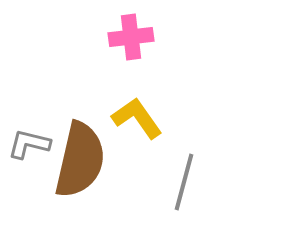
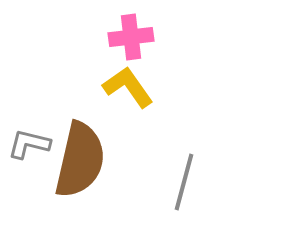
yellow L-shape: moved 9 px left, 31 px up
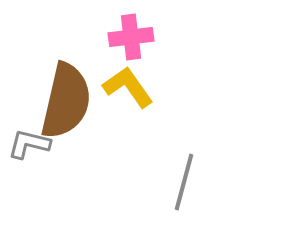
brown semicircle: moved 14 px left, 59 px up
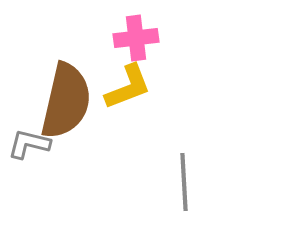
pink cross: moved 5 px right, 1 px down
yellow L-shape: rotated 104 degrees clockwise
gray line: rotated 18 degrees counterclockwise
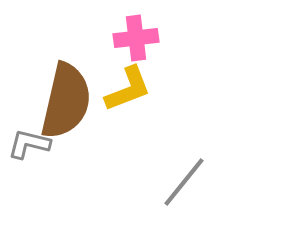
yellow L-shape: moved 2 px down
gray line: rotated 42 degrees clockwise
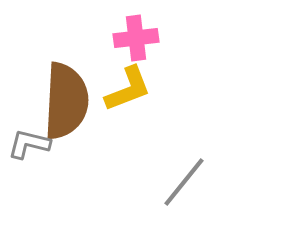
brown semicircle: rotated 10 degrees counterclockwise
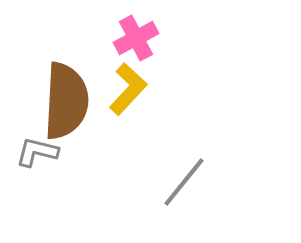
pink cross: rotated 21 degrees counterclockwise
yellow L-shape: rotated 26 degrees counterclockwise
gray L-shape: moved 8 px right, 8 px down
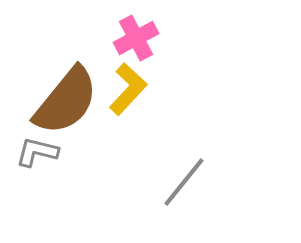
brown semicircle: rotated 36 degrees clockwise
